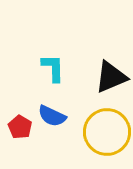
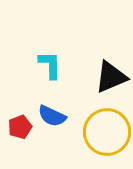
cyan L-shape: moved 3 px left, 3 px up
red pentagon: rotated 20 degrees clockwise
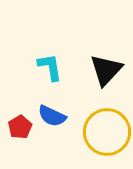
cyan L-shape: moved 2 px down; rotated 8 degrees counterclockwise
black triangle: moved 5 px left, 7 px up; rotated 24 degrees counterclockwise
red pentagon: rotated 10 degrees counterclockwise
